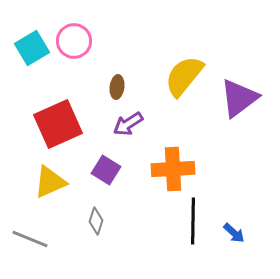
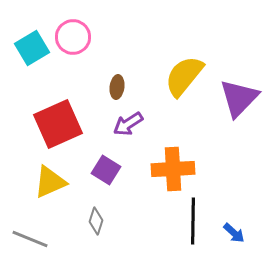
pink circle: moved 1 px left, 4 px up
purple triangle: rotated 9 degrees counterclockwise
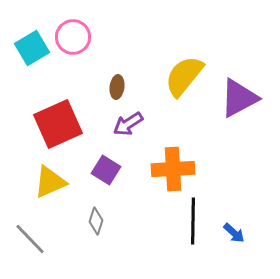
purple triangle: rotated 18 degrees clockwise
gray line: rotated 24 degrees clockwise
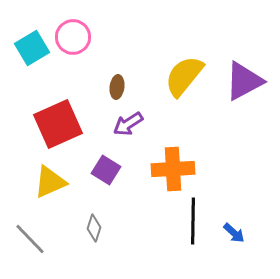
purple triangle: moved 5 px right, 17 px up
gray diamond: moved 2 px left, 7 px down
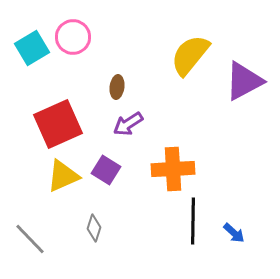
yellow semicircle: moved 6 px right, 21 px up
yellow triangle: moved 13 px right, 6 px up
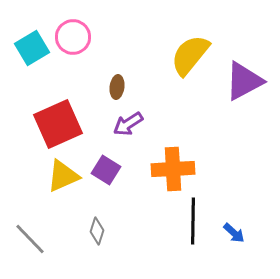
gray diamond: moved 3 px right, 3 px down
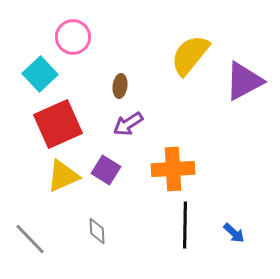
cyan square: moved 8 px right, 26 px down; rotated 12 degrees counterclockwise
brown ellipse: moved 3 px right, 1 px up
black line: moved 8 px left, 4 px down
gray diamond: rotated 20 degrees counterclockwise
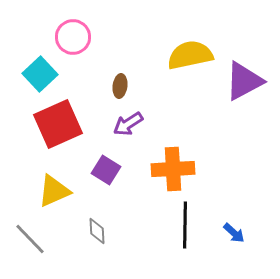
yellow semicircle: rotated 39 degrees clockwise
yellow triangle: moved 9 px left, 15 px down
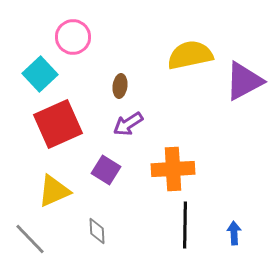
blue arrow: rotated 135 degrees counterclockwise
